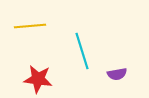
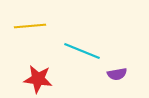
cyan line: rotated 51 degrees counterclockwise
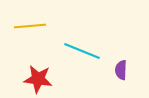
purple semicircle: moved 4 px right, 4 px up; rotated 102 degrees clockwise
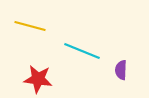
yellow line: rotated 20 degrees clockwise
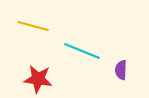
yellow line: moved 3 px right
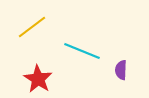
yellow line: moved 1 px left, 1 px down; rotated 52 degrees counterclockwise
red star: rotated 24 degrees clockwise
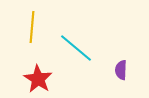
yellow line: rotated 48 degrees counterclockwise
cyan line: moved 6 px left, 3 px up; rotated 18 degrees clockwise
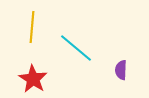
red star: moved 5 px left
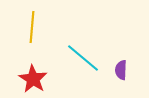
cyan line: moved 7 px right, 10 px down
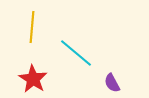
cyan line: moved 7 px left, 5 px up
purple semicircle: moved 9 px left, 13 px down; rotated 30 degrees counterclockwise
